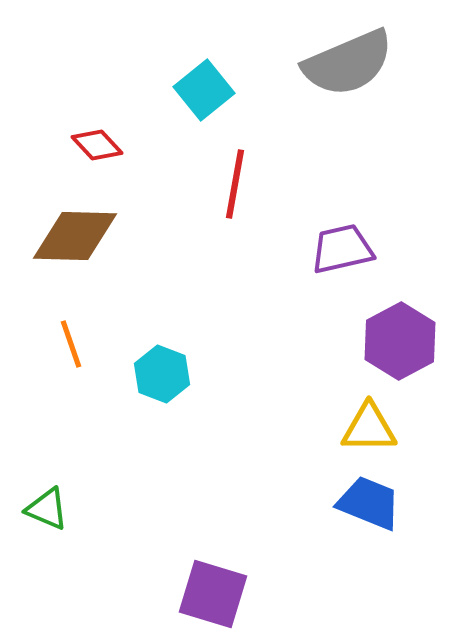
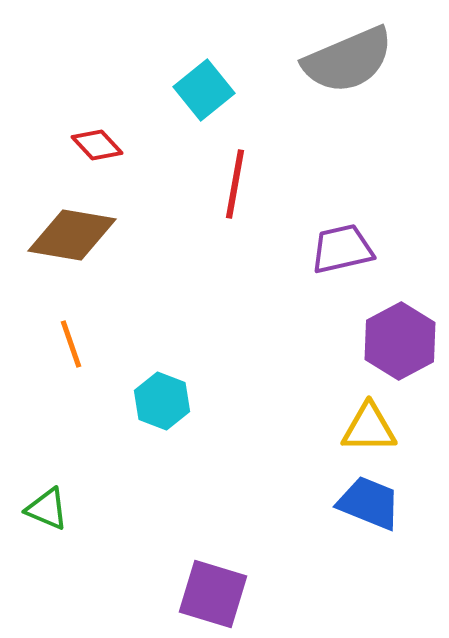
gray semicircle: moved 3 px up
brown diamond: moved 3 px left, 1 px up; rotated 8 degrees clockwise
cyan hexagon: moved 27 px down
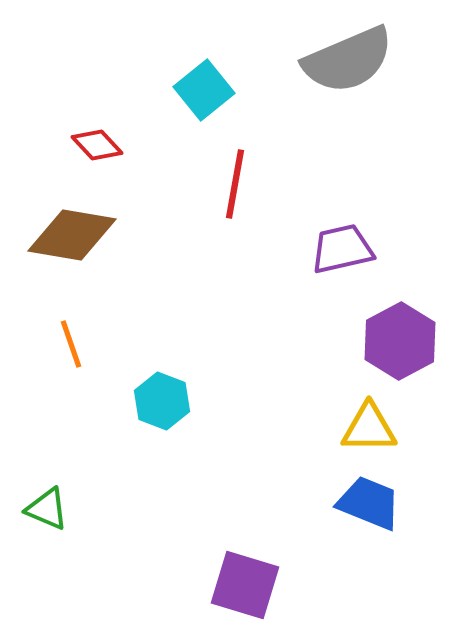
purple square: moved 32 px right, 9 px up
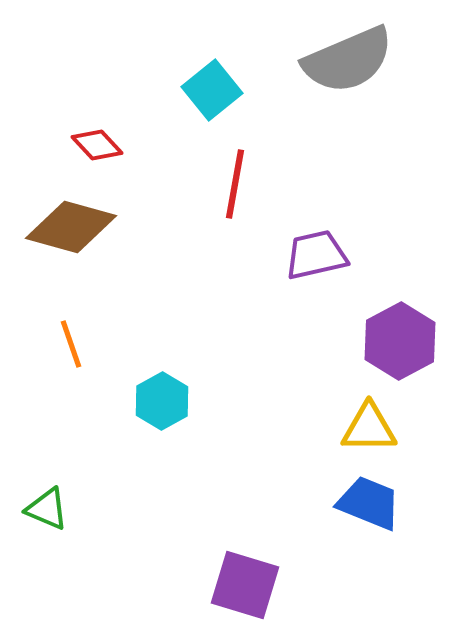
cyan square: moved 8 px right
brown diamond: moved 1 px left, 8 px up; rotated 6 degrees clockwise
purple trapezoid: moved 26 px left, 6 px down
cyan hexagon: rotated 10 degrees clockwise
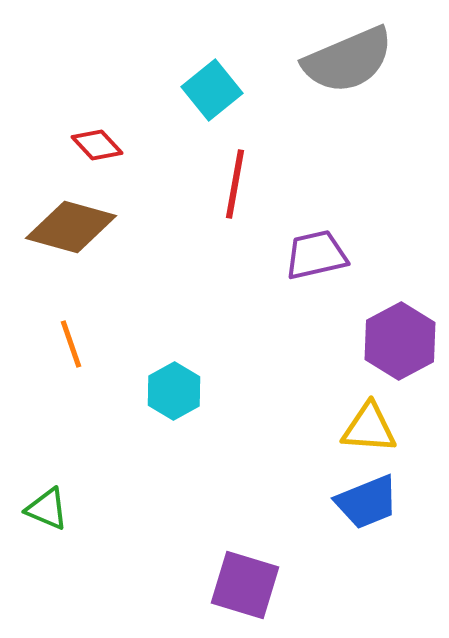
cyan hexagon: moved 12 px right, 10 px up
yellow triangle: rotated 4 degrees clockwise
blue trapezoid: moved 2 px left, 1 px up; rotated 136 degrees clockwise
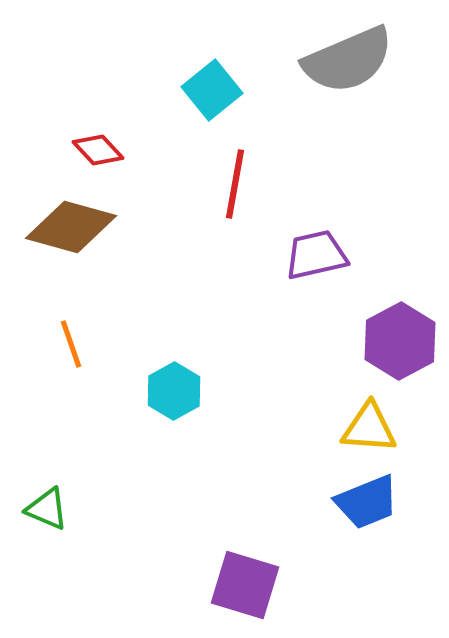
red diamond: moved 1 px right, 5 px down
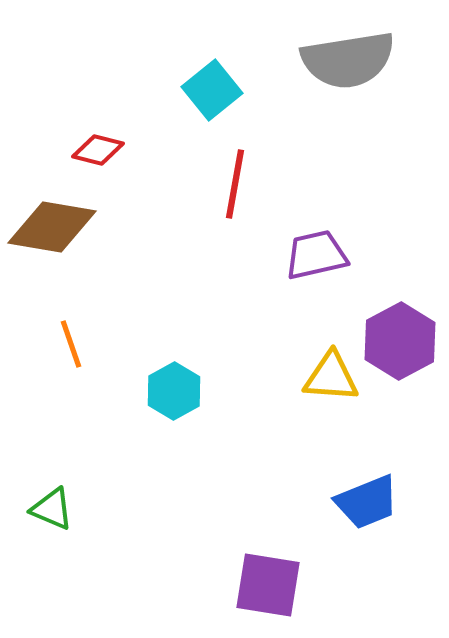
gray semicircle: rotated 14 degrees clockwise
red diamond: rotated 33 degrees counterclockwise
brown diamond: moved 19 px left; rotated 6 degrees counterclockwise
yellow triangle: moved 38 px left, 51 px up
green triangle: moved 5 px right
purple square: moved 23 px right; rotated 8 degrees counterclockwise
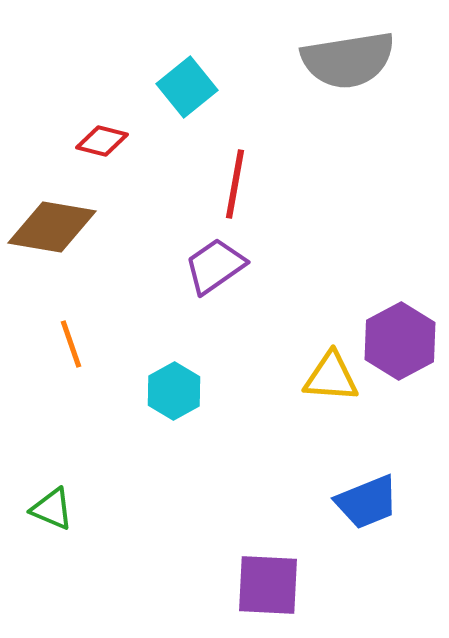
cyan square: moved 25 px left, 3 px up
red diamond: moved 4 px right, 9 px up
purple trapezoid: moved 101 px left, 11 px down; rotated 22 degrees counterclockwise
purple square: rotated 6 degrees counterclockwise
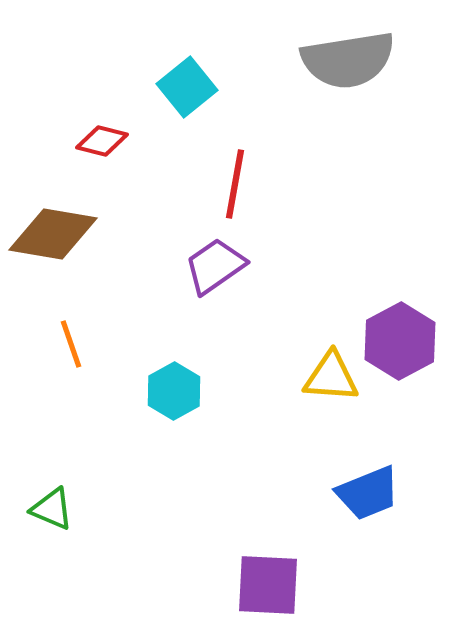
brown diamond: moved 1 px right, 7 px down
blue trapezoid: moved 1 px right, 9 px up
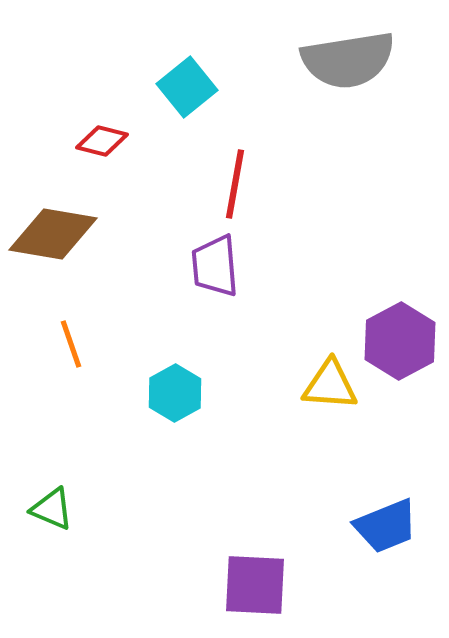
purple trapezoid: rotated 60 degrees counterclockwise
yellow triangle: moved 1 px left, 8 px down
cyan hexagon: moved 1 px right, 2 px down
blue trapezoid: moved 18 px right, 33 px down
purple square: moved 13 px left
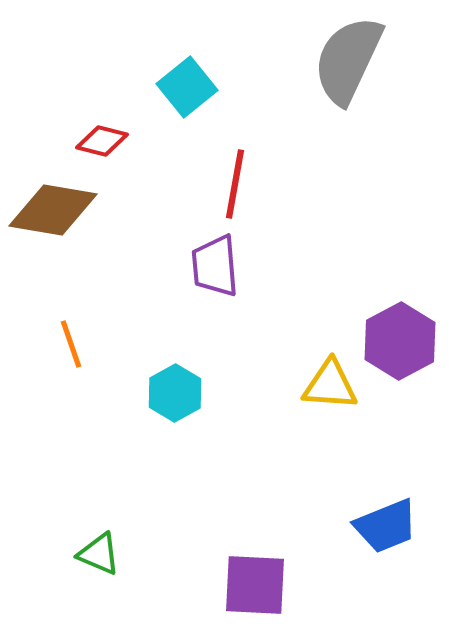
gray semicircle: rotated 124 degrees clockwise
brown diamond: moved 24 px up
green triangle: moved 47 px right, 45 px down
